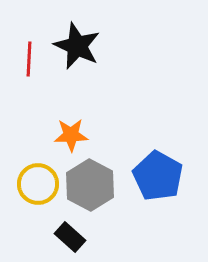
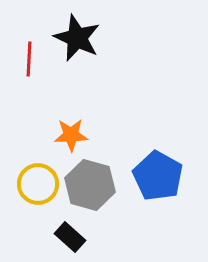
black star: moved 8 px up
gray hexagon: rotated 12 degrees counterclockwise
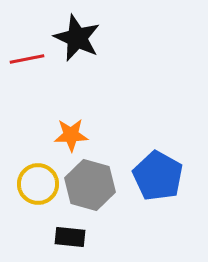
red line: moved 2 px left; rotated 76 degrees clockwise
black rectangle: rotated 36 degrees counterclockwise
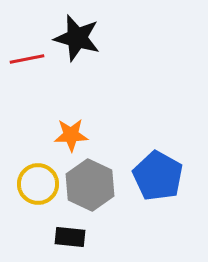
black star: rotated 9 degrees counterclockwise
gray hexagon: rotated 9 degrees clockwise
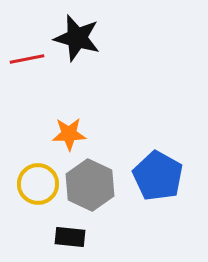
orange star: moved 2 px left, 1 px up
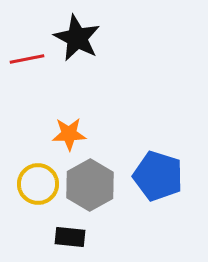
black star: rotated 12 degrees clockwise
blue pentagon: rotated 12 degrees counterclockwise
gray hexagon: rotated 6 degrees clockwise
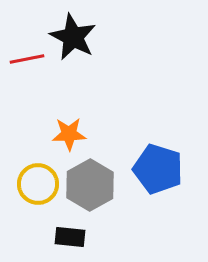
black star: moved 4 px left, 1 px up
blue pentagon: moved 7 px up
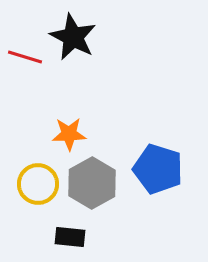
red line: moved 2 px left, 2 px up; rotated 28 degrees clockwise
gray hexagon: moved 2 px right, 2 px up
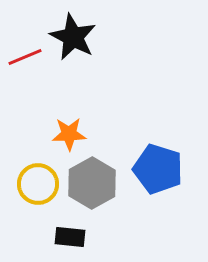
red line: rotated 40 degrees counterclockwise
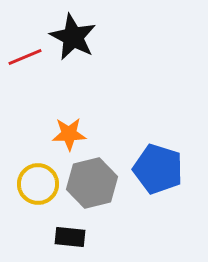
gray hexagon: rotated 15 degrees clockwise
